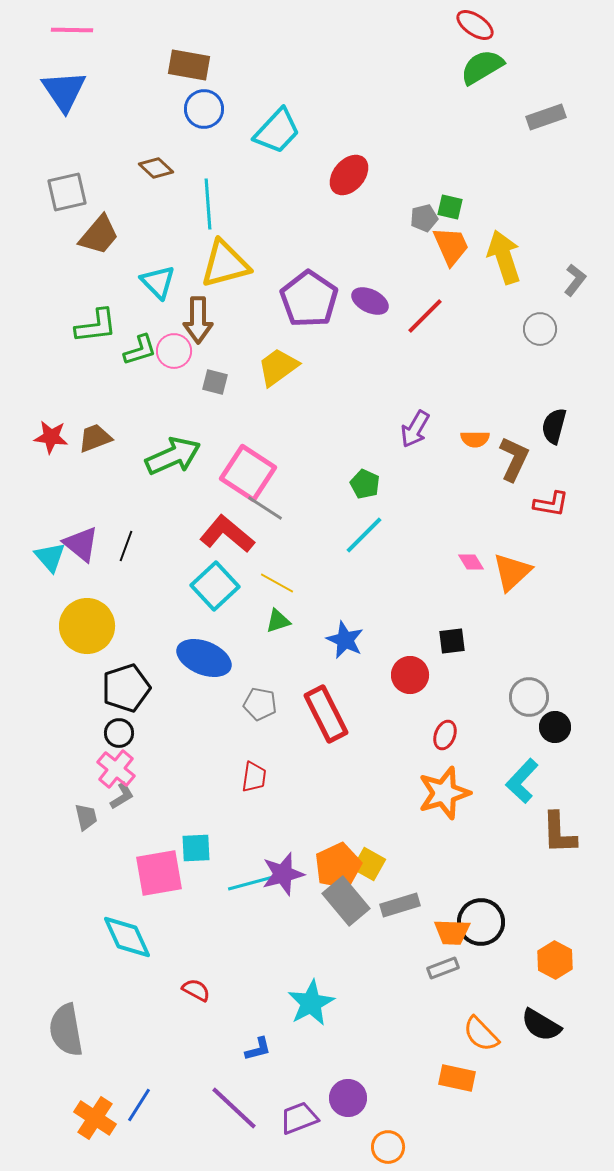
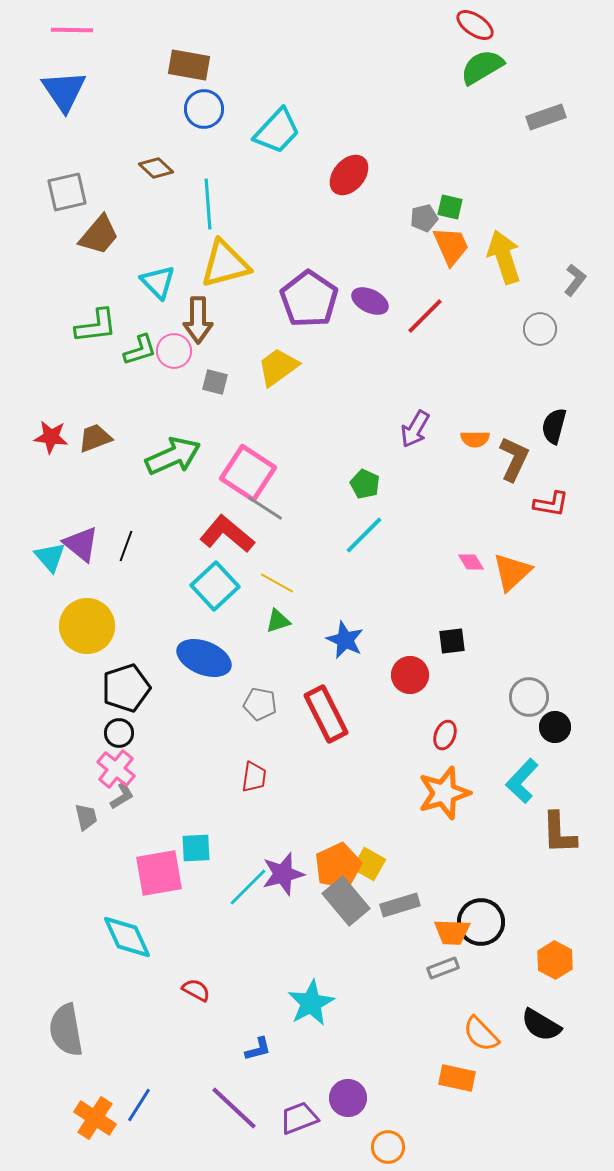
cyan line at (251, 883): moved 3 px left, 4 px down; rotated 30 degrees counterclockwise
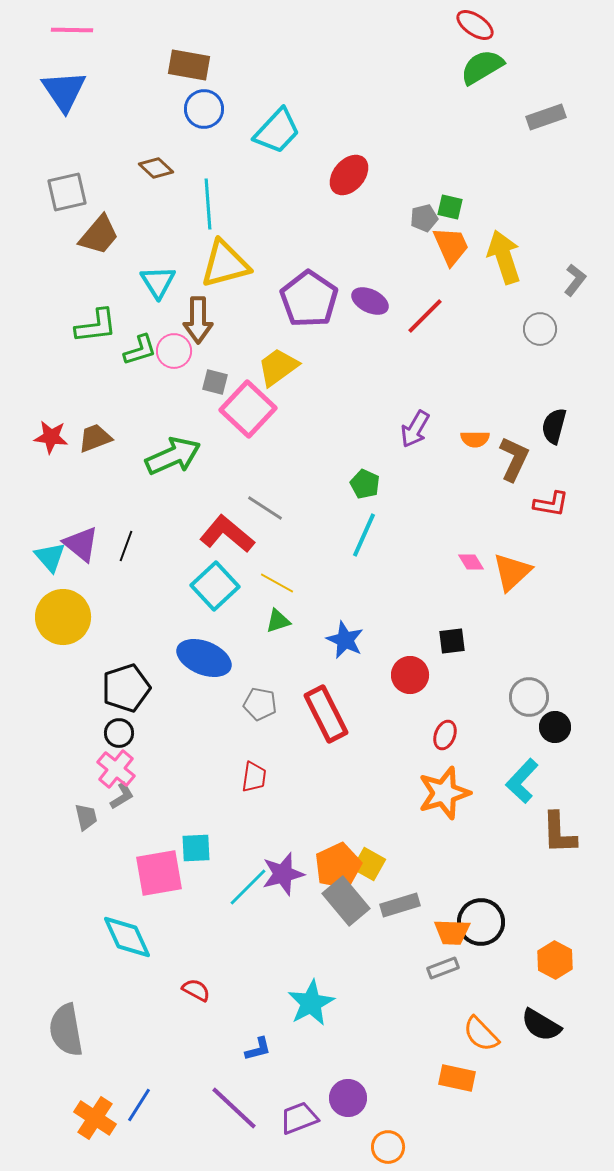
cyan triangle at (158, 282): rotated 12 degrees clockwise
pink square at (248, 473): moved 64 px up; rotated 10 degrees clockwise
cyan line at (364, 535): rotated 21 degrees counterclockwise
yellow circle at (87, 626): moved 24 px left, 9 px up
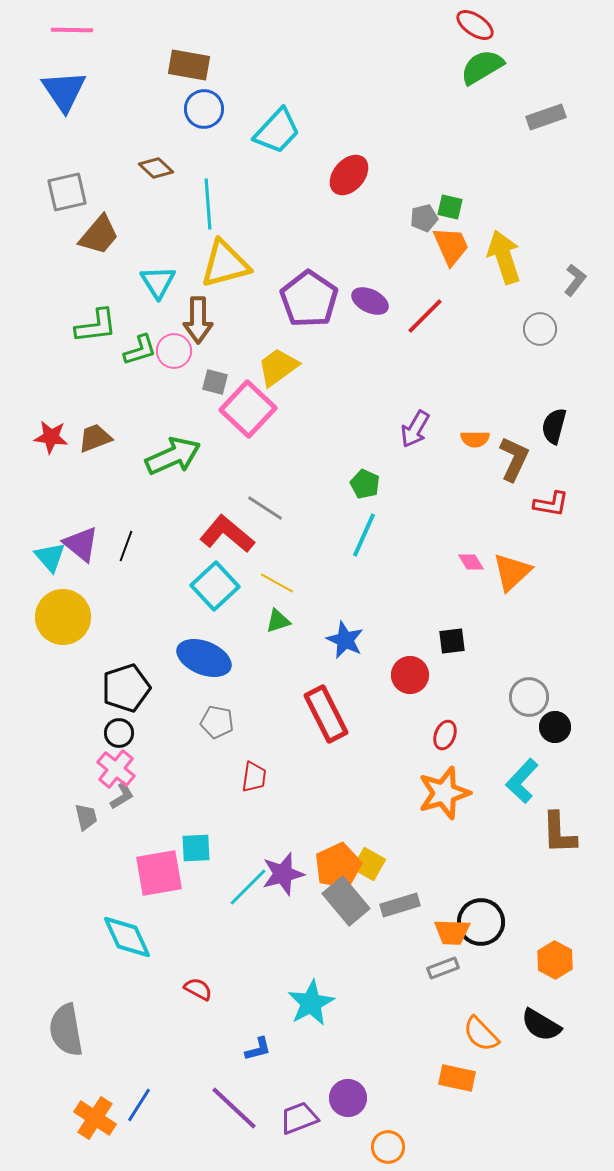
gray pentagon at (260, 704): moved 43 px left, 18 px down
red semicircle at (196, 990): moved 2 px right, 1 px up
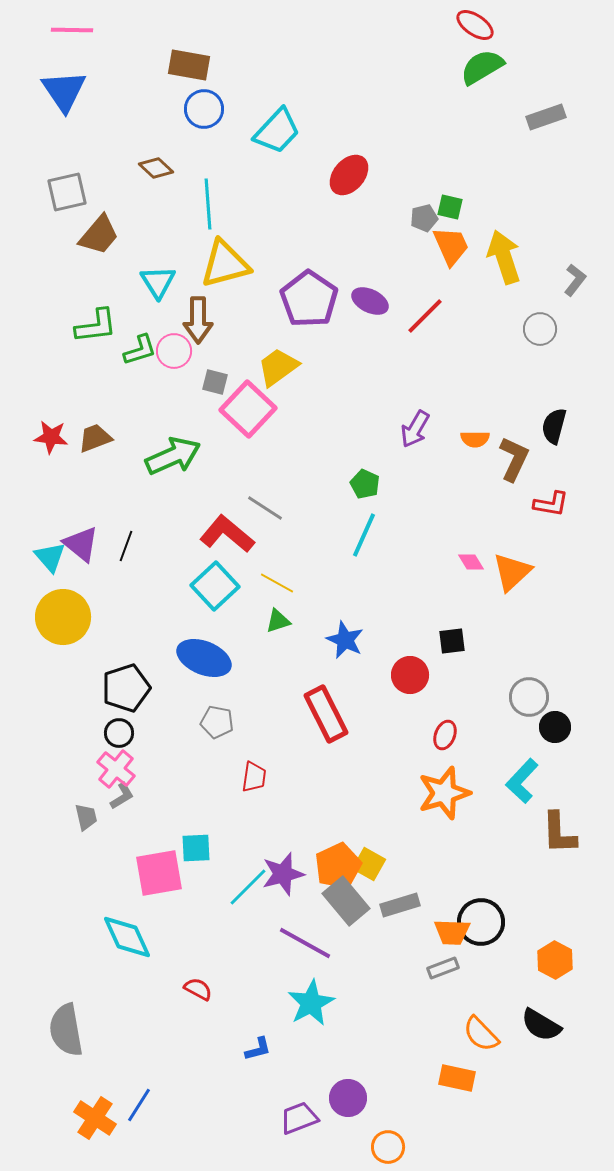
purple line at (234, 1108): moved 71 px right, 165 px up; rotated 14 degrees counterclockwise
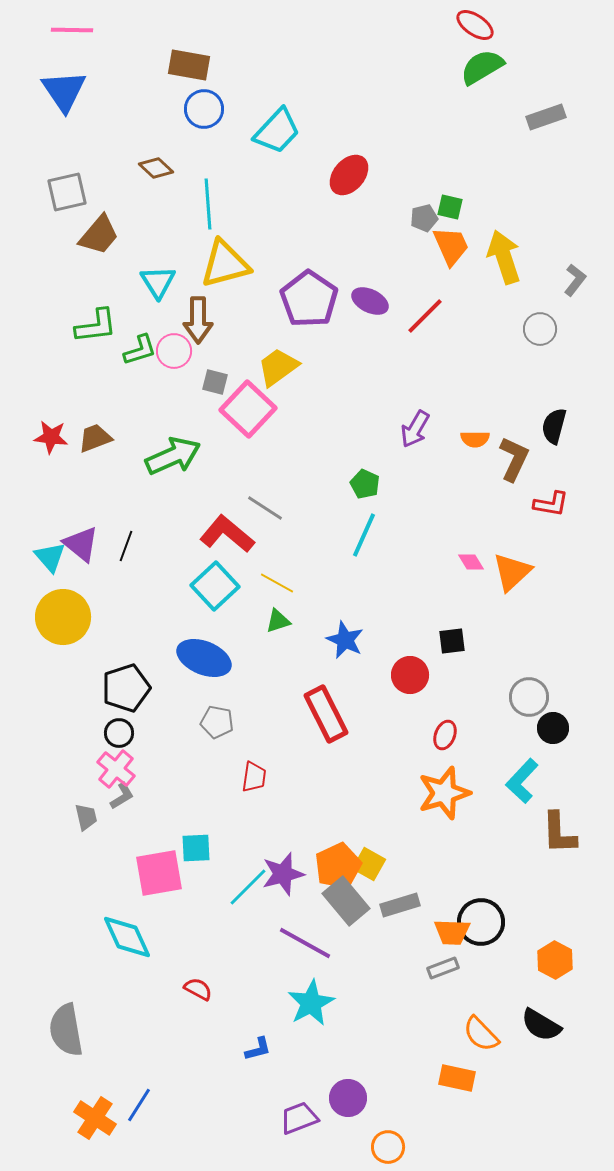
black circle at (555, 727): moved 2 px left, 1 px down
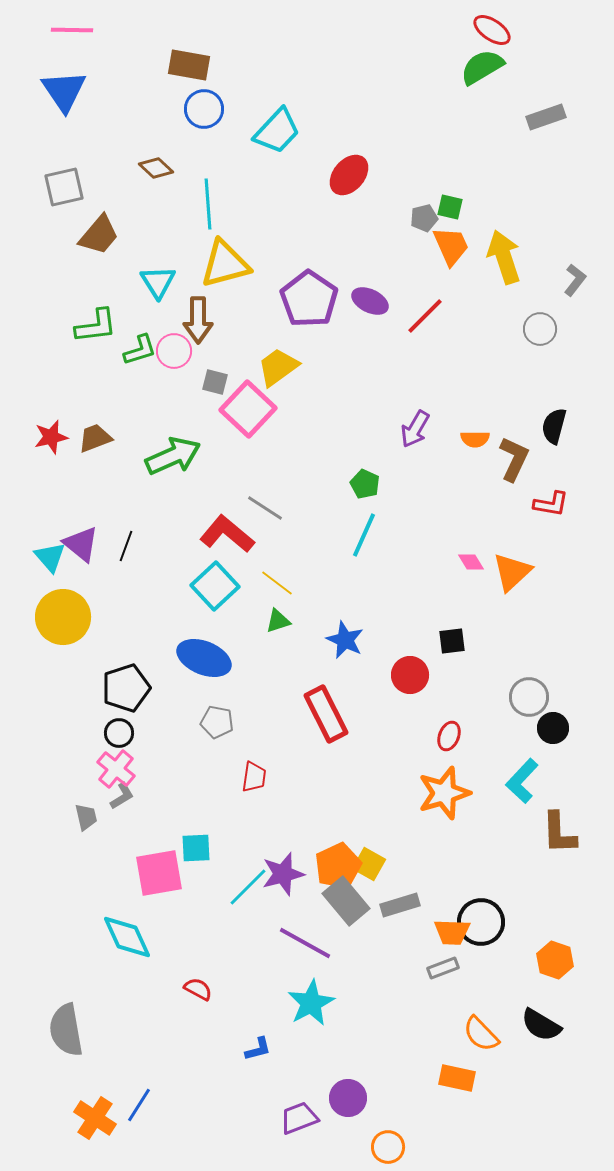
red ellipse at (475, 25): moved 17 px right, 5 px down
gray square at (67, 192): moved 3 px left, 5 px up
red star at (51, 437): rotated 20 degrees counterclockwise
yellow line at (277, 583): rotated 8 degrees clockwise
red ellipse at (445, 735): moved 4 px right, 1 px down
orange hexagon at (555, 960): rotated 9 degrees counterclockwise
